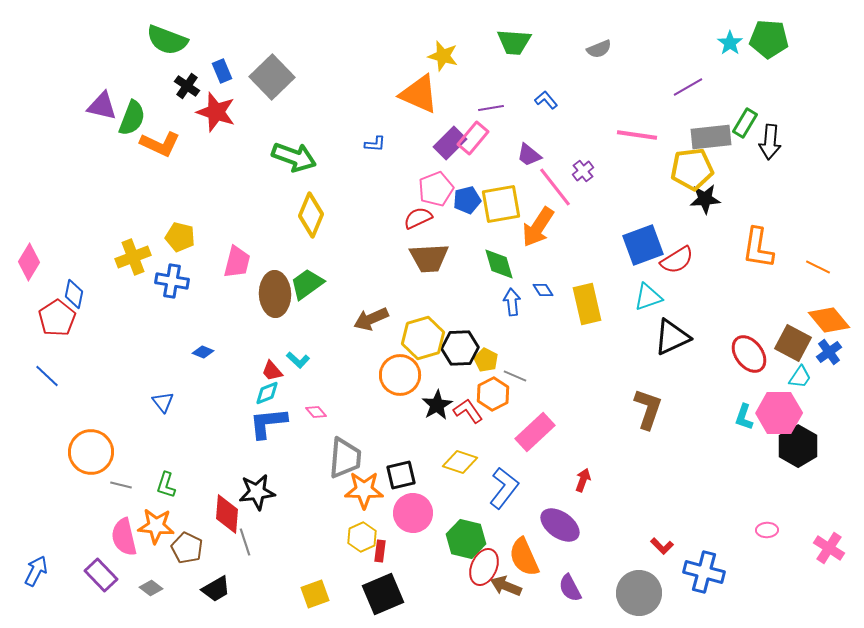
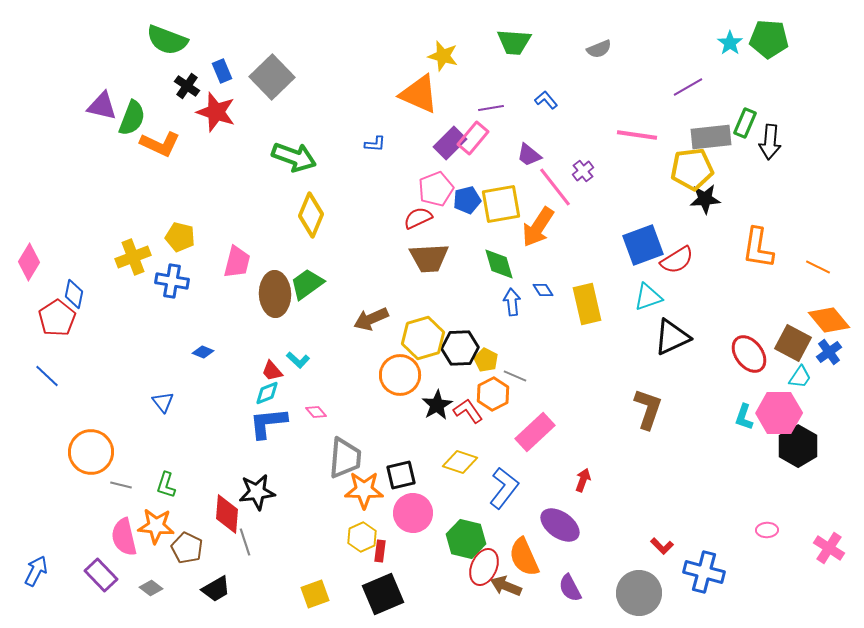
green rectangle at (745, 123): rotated 8 degrees counterclockwise
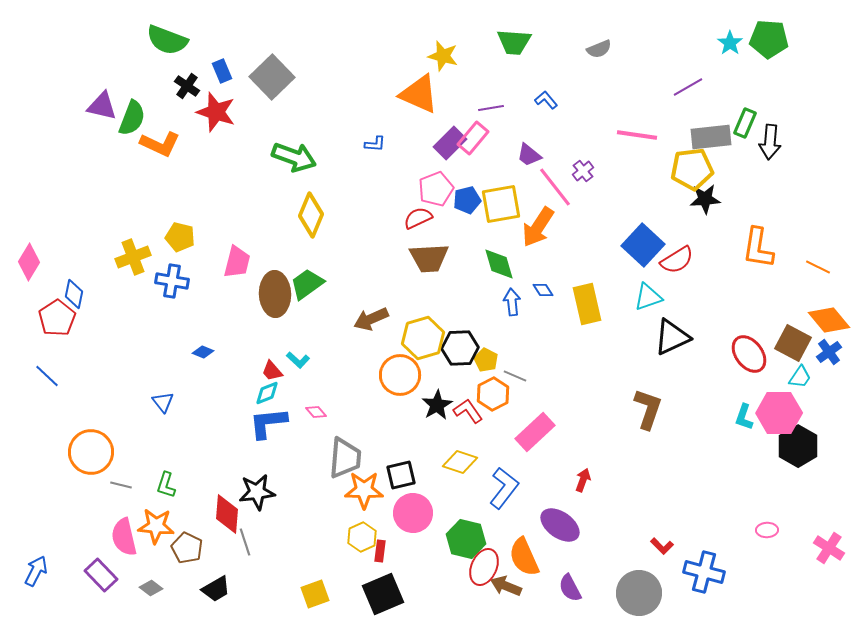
blue square at (643, 245): rotated 27 degrees counterclockwise
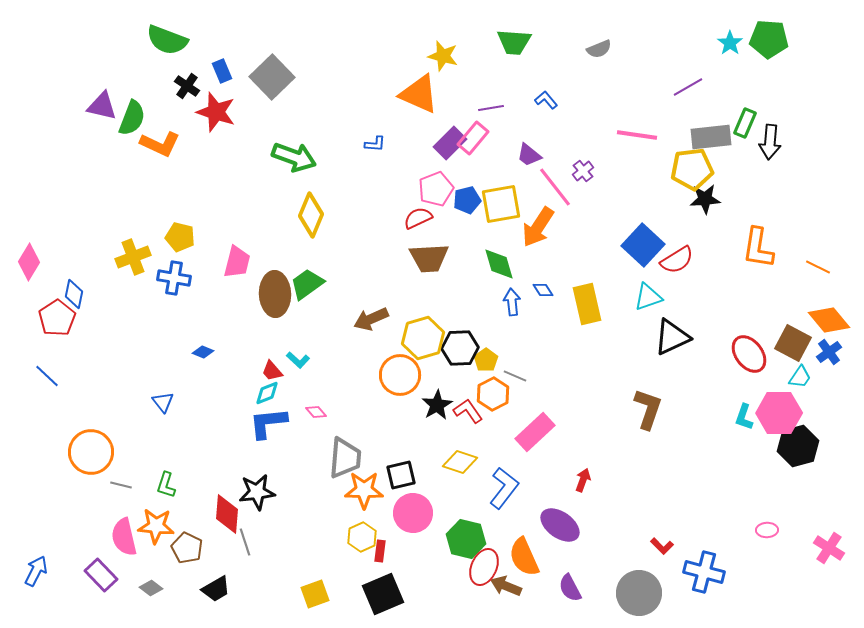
blue cross at (172, 281): moved 2 px right, 3 px up
yellow pentagon at (486, 360): rotated 10 degrees clockwise
black hexagon at (798, 446): rotated 15 degrees clockwise
